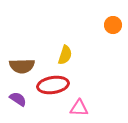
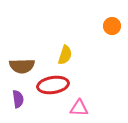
orange circle: moved 1 px left, 1 px down
purple semicircle: rotated 48 degrees clockwise
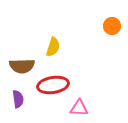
yellow semicircle: moved 12 px left, 8 px up
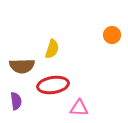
orange circle: moved 9 px down
yellow semicircle: moved 1 px left, 2 px down
purple semicircle: moved 2 px left, 2 px down
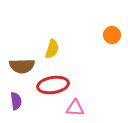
pink triangle: moved 4 px left
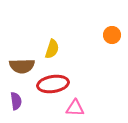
red ellipse: moved 1 px up
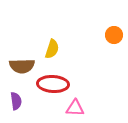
orange circle: moved 2 px right
red ellipse: rotated 12 degrees clockwise
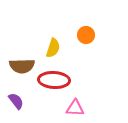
orange circle: moved 28 px left
yellow semicircle: moved 1 px right, 1 px up
red ellipse: moved 1 px right, 4 px up
purple semicircle: rotated 30 degrees counterclockwise
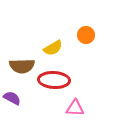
yellow semicircle: rotated 42 degrees clockwise
purple semicircle: moved 4 px left, 3 px up; rotated 24 degrees counterclockwise
